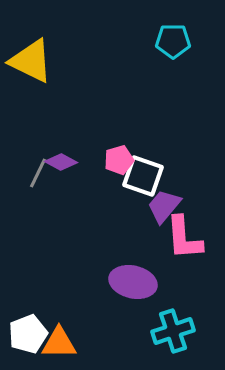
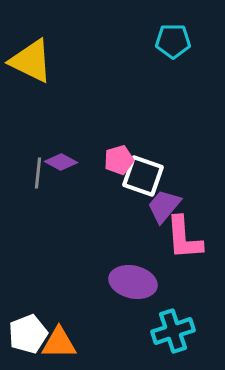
gray line: rotated 20 degrees counterclockwise
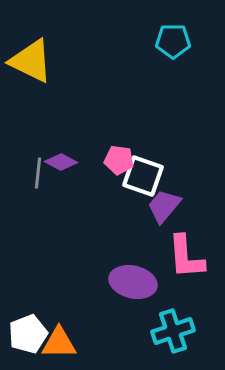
pink pentagon: rotated 24 degrees clockwise
pink L-shape: moved 2 px right, 19 px down
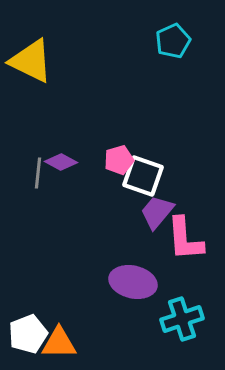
cyan pentagon: rotated 24 degrees counterclockwise
pink pentagon: rotated 24 degrees counterclockwise
purple trapezoid: moved 7 px left, 6 px down
pink L-shape: moved 1 px left, 18 px up
cyan cross: moved 9 px right, 12 px up
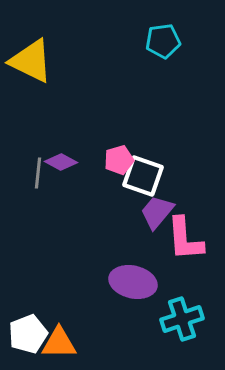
cyan pentagon: moved 10 px left; rotated 16 degrees clockwise
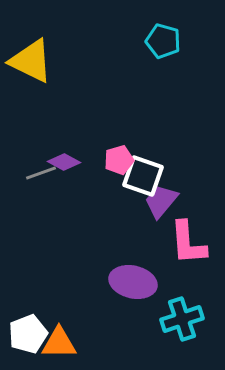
cyan pentagon: rotated 24 degrees clockwise
purple diamond: moved 3 px right
gray line: moved 3 px right; rotated 64 degrees clockwise
purple trapezoid: moved 4 px right, 11 px up
pink L-shape: moved 3 px right, 4 px down
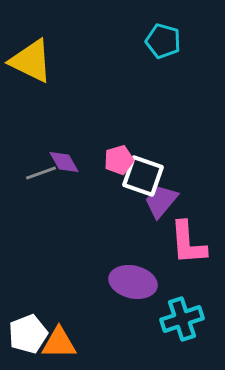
purple diamond: rotated 32 degrees clockwise
